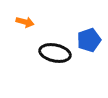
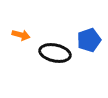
orange arrow: moved 4 px left, 13 px down
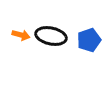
black ellipse: moved 4 px left, 17 px up
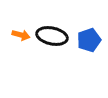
black ellipse: moved 1 px right
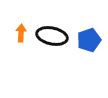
orange arrow: moved 2 px up; rotated 102 degrees counterclockwise
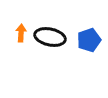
black ellipse: moved 2 px left, 1 px down
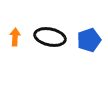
orange arrow: moved 6 px left, 4 px down
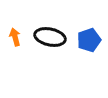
orange arrow: rotated 18 degrees counterclockwise
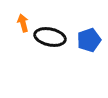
orange arrow: moved 8 px right, 14 px up
